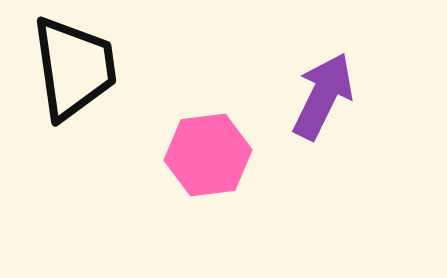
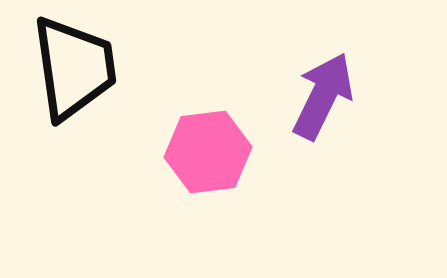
pink hexagon: moved 3 px up
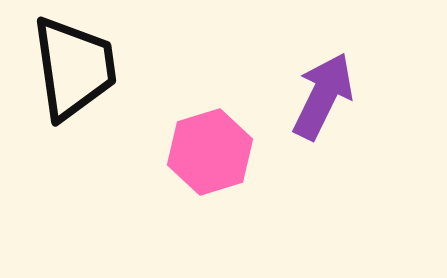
pink hexagon: moved 2 px right; rotated 10 degrees counterclockwise
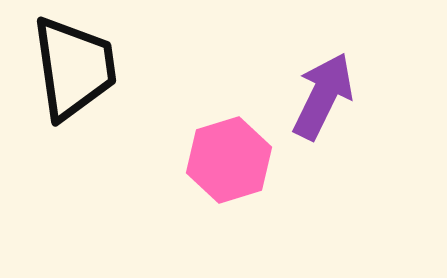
pink hexagon: moved 19 px right, 8 px down
